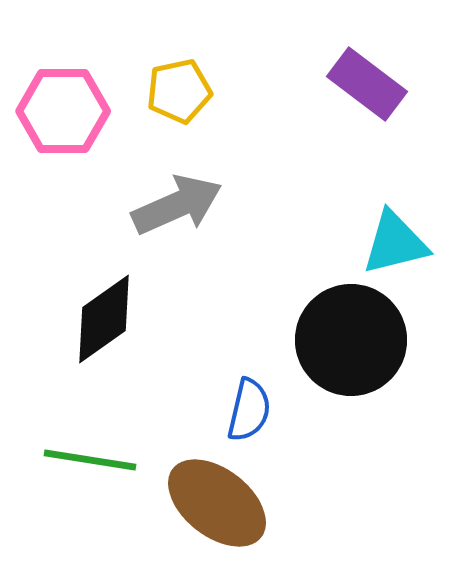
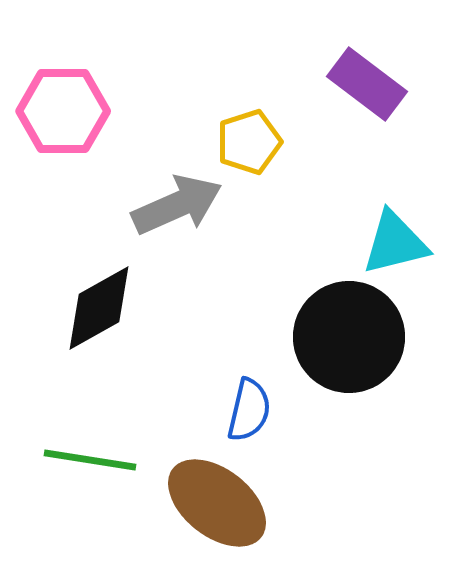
yellow pentagon: moved 70 px right, 51 px down; rotated 6 degrees counterclockwise
black diamond: moved 5 px left, 11 px up; rotated 6 degrees clockwise
black circle: moved 2 px left, 3 px up
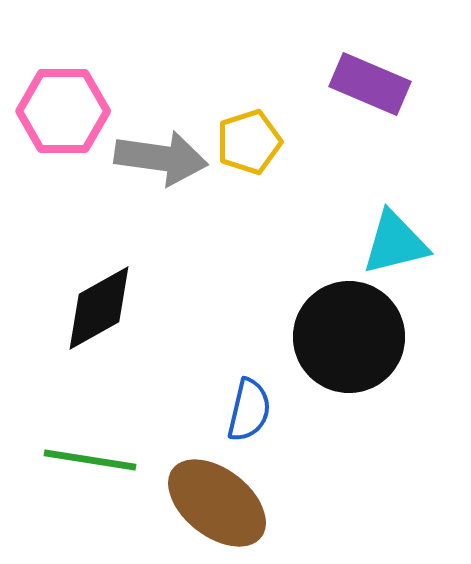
purple rectangle: moved 3 px right; rotated 14 degrees counterclockwise
gray arrow: moved 16 px left, 47 px up; rotated 32 degrees clockwise
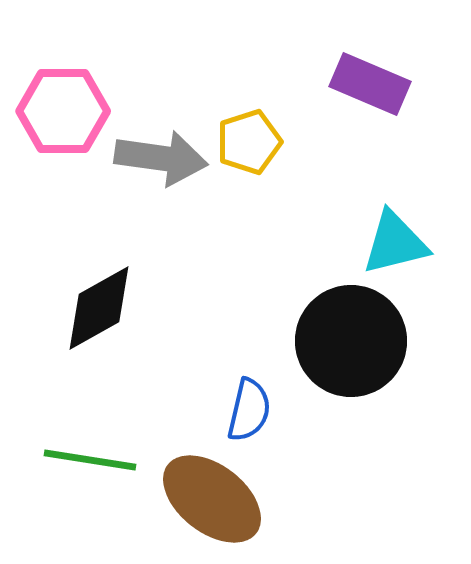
black circle: moved 2 px right, 4 px down
brown ellipse: moved 5 px left, 4 px up
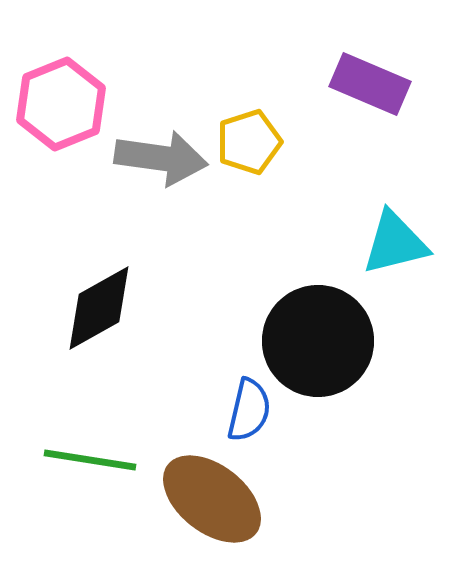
pink hexagon: moved 2 px left, 7 px up; rotated 22 degrees counterclockwise
black circle: moved 33 px left
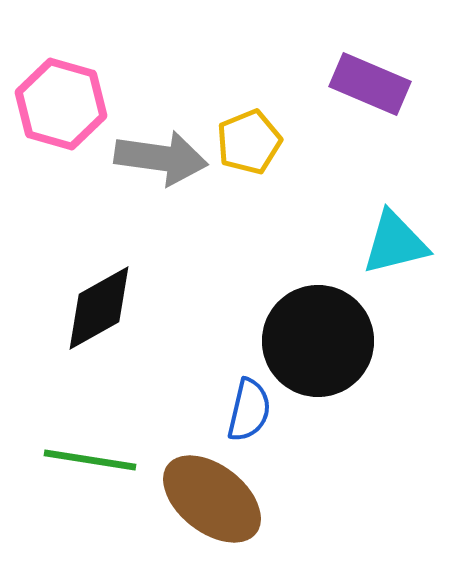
pink hexagon: rotated 22 degrees counterclockwise
yellow pentagon: rotated 4 degrees counterclockwise
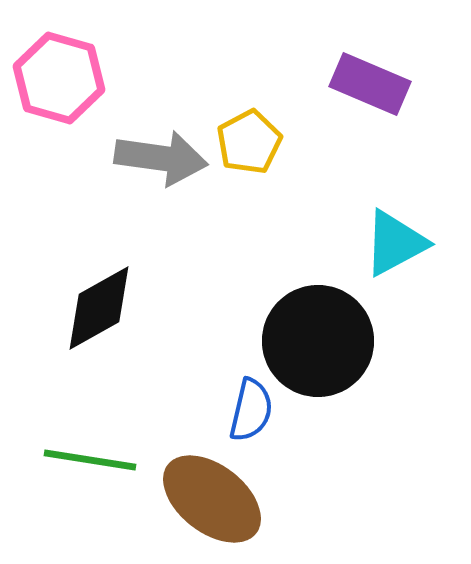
pink hexagon: moved 2 px left, 26 px up
yellow pentagon: rotated 6 degrees counterclockwise
cyan triangle: rotated 14 degrees counterclockwise
blue semicircle: moved 2 px right
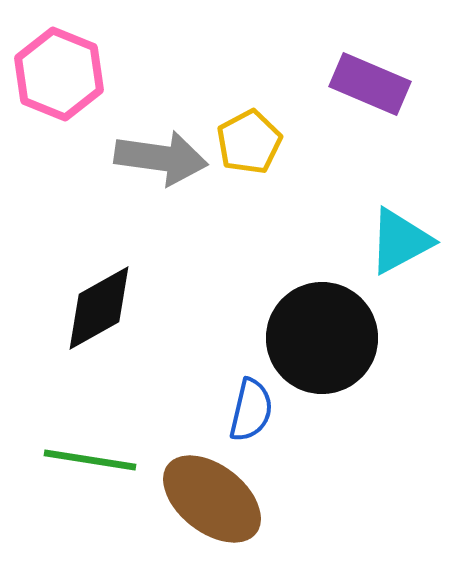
pink hexagon: moved 4 px up; rotated 6 degrees clockwise
cyan triangle: moved 5 px right, 2 px up
black circle: moved 4 px right, 3 px up
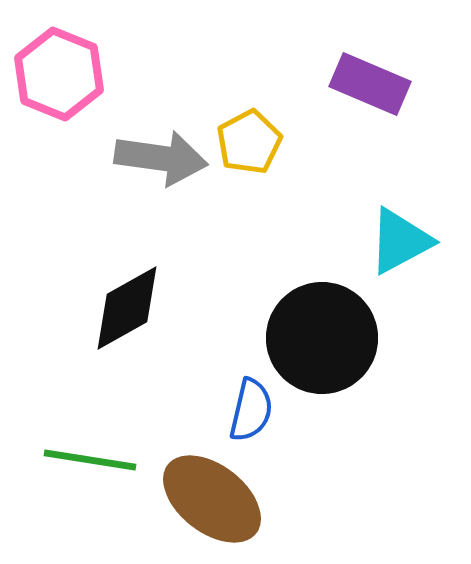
black diamond: moved 28 px right
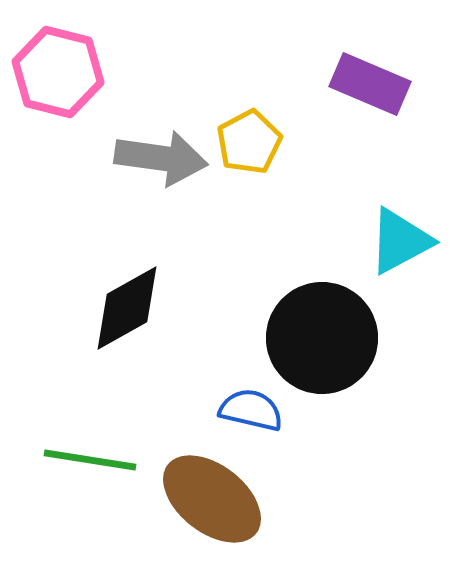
pink hexagon: moved 1 px left, 2 px up; rotated 8 degrees counterclockwise
blue semicircle: rotated 90 degrees counterclockwise
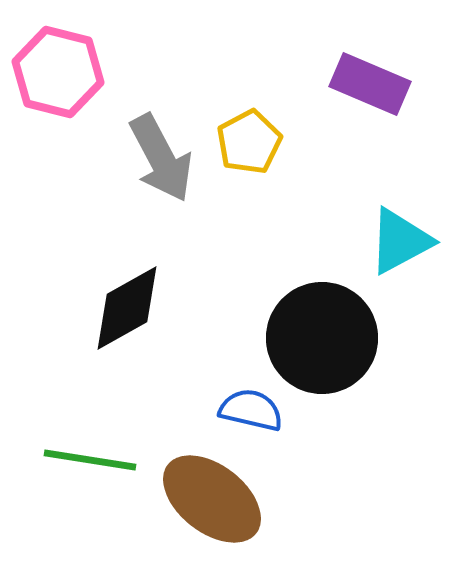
gray arrow: rotated 54 degrees clockwise
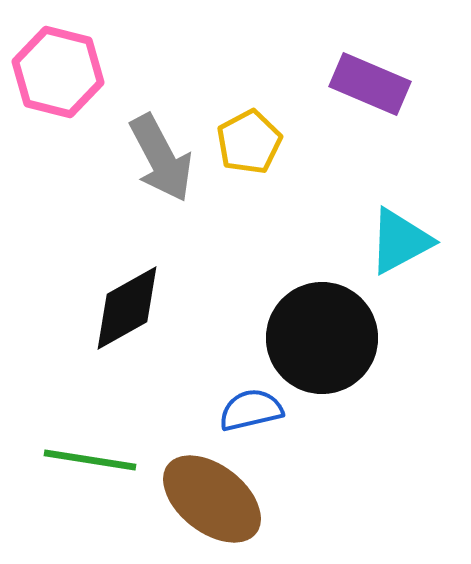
blue semicircle: rotated 26 degrees counterclockwise
